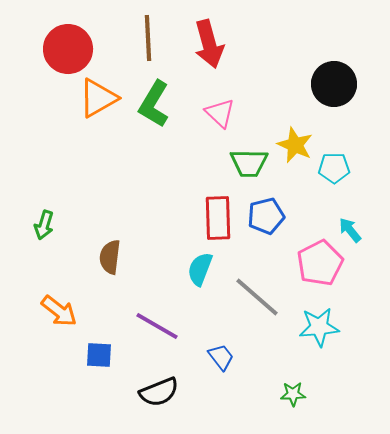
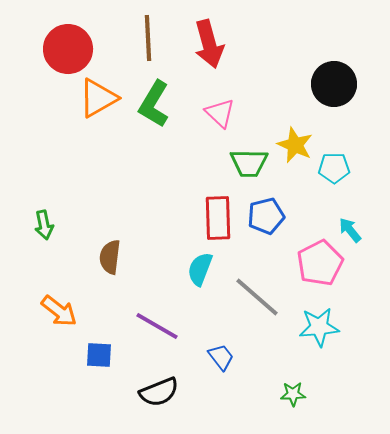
green arrow: rotated 28 degrees counterclockwise
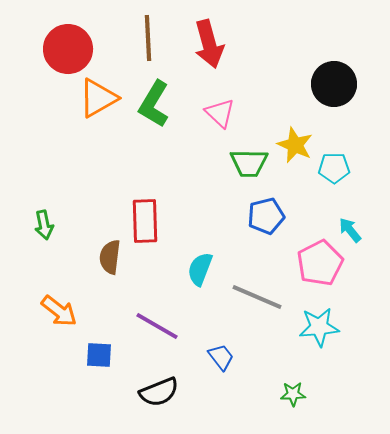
red rectangle: moved 73 px left, 3 px down
gray line: rotated 18 degrees counterclockwise
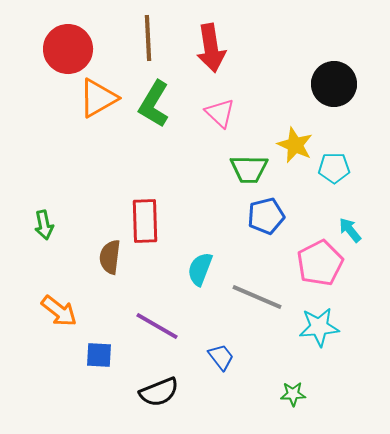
red arrow: moved 2 px right, 4 px down; rotated 6 degrees clockwise
green trapezoid: moved 6 px down
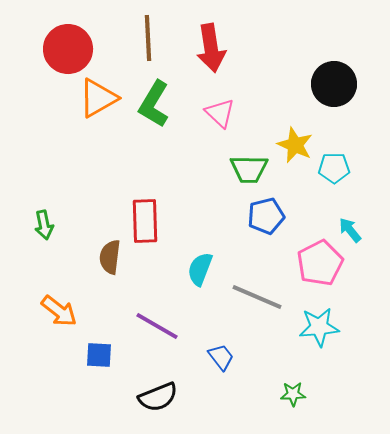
black semicircle: moved 1 px left, 5 px down
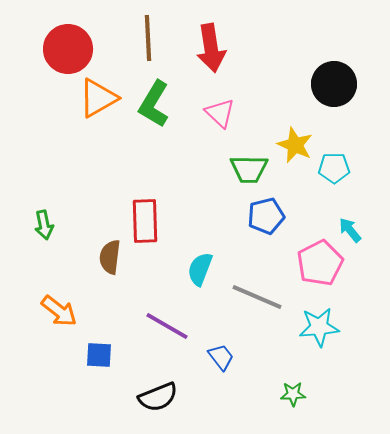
purple line: moved 10 px right
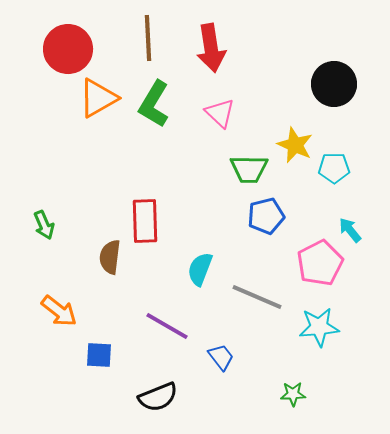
green arrow: rotated 12 degrees counterclockwise
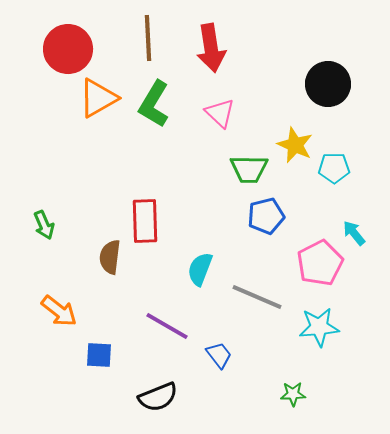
black circle: moved 6 px left
cyan arrow: moved 4 px right, 3 px down
blue trapezoid: moved 2 px left, 2 px up
